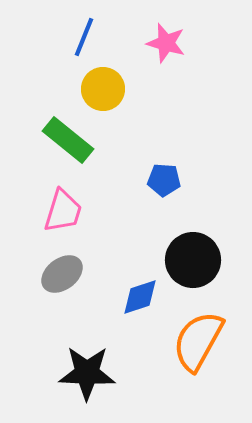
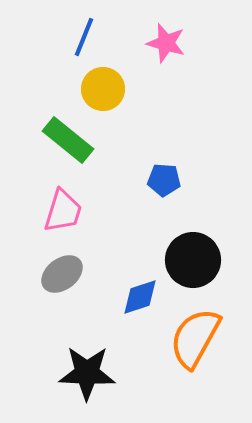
orange semicircle: moved 3 px left, 3 px up
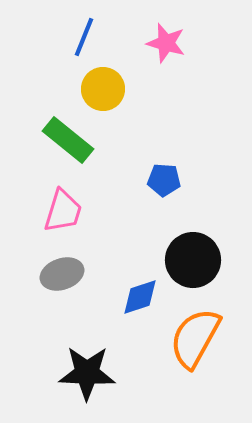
gray ellipse: rotated 18 degrees clockwise
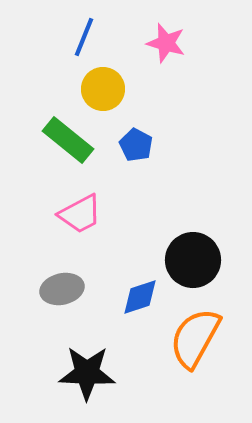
blue pentagon: moved 28 px left, 35 px up; rotated 24 degrees clockwise
pink trapezoid: moved 17 px right, 3 px down; rotated 45 degrees clockwise
gray ellipse: moved 15 px down; rotated 6 degrees clockwise
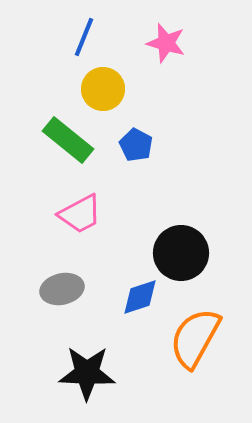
black circle: moved 12 px left, 7 px up
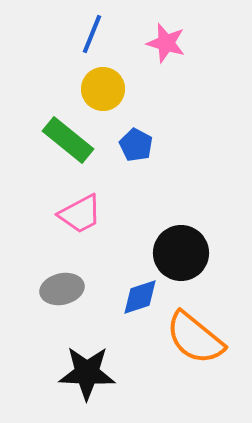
blue line: moved 8 px right, 3 px up
orange semicircle: rotated 80 degrees counterclockwise
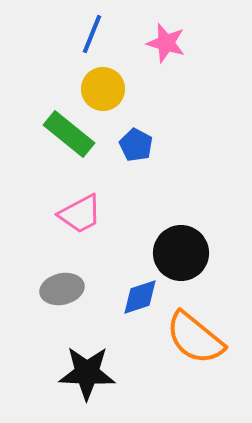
green rectangle: moved 1 px right, 6 px up
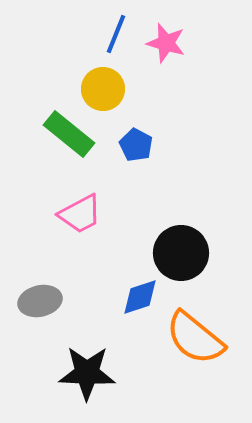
blue line: moved 24 px right
gray ellipse: moved 22 px left, 12 px down
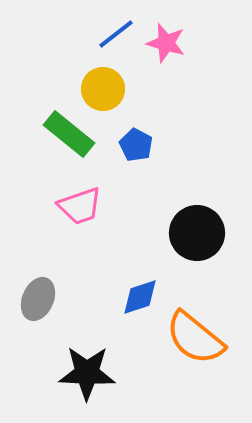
blue line: rotated 30 degrees clockwise
pink trapezoid: moved 8 px up; rotated 9 degrees clockwise
black circle: moved 16 px right, 20 px up
gray ellipse: moved 2 px left, 2 px up; rotated 54 degrees counterclockwise
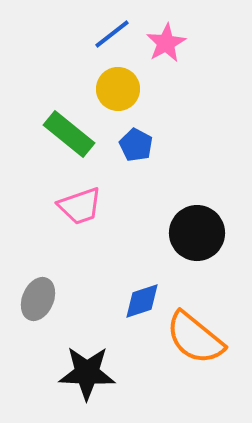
blue line: moved 4 px left
pink star: rotated 27 degrees clockwise
yellow circle: moved 15 px right
blue diamond: moved 2 px right, 4 px down
